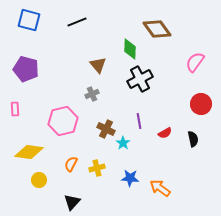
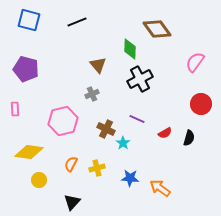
purple line: moved 2 px left, 2 px up; rotated 56 degrees counterclockwise
black semicircle: moved 4 px left, 1 px up; rotated 28 degrees clockwise
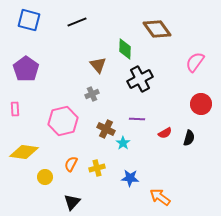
green diamond: moved 5 px left
purple pentagon: rotated 20 degrees clockwise
purple line: rotated 21 degrees counterclockwise
yellow diamond: moved 5 px left
yellow circle: moved 6 px right, 3 px up
orange arrow: moved 9 px down
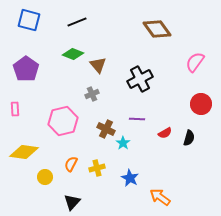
green diamond: moved 52 px left, 5 px down; rotated 70 degrees counterclockwise
blue star: rotated 24 degrees clockwise
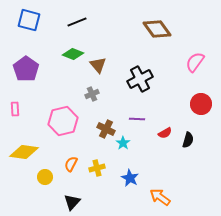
black semicircle: moved 1 px left, 2 px down
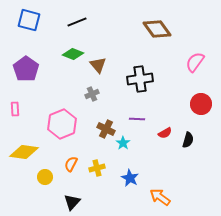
black cross: rotated 20 degrees clockwise
pink hexagon: moved 1 px left, 3 px down; rotated 8 degrees counterclockwise
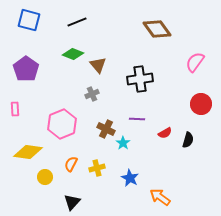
yellow diamond: moved 4 px right
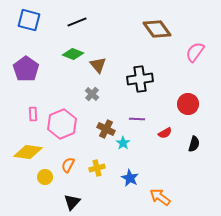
pink semicircle: moved 10 px up
gray cross: rotated 24 degrees counterclockwise
red circle: moved 13 px left
pink rectangle: moved 18 px right, 5 px down
black semicircle: moved 6 px right, 4 px down
orange semicircle: moved 3 px left, 1 px down
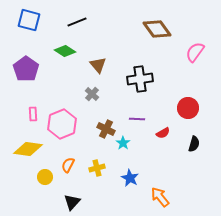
green diamond: moved 8 px left, 3 px up; rotated 10 degrees clockwise
red circle: moved 4 px down
red semicircle: moved 2 px left
yellow diamond: moved 3 px up
orange arrow: rotated 15 degrees clockwise
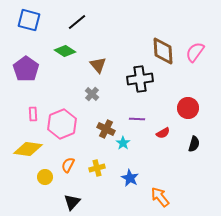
black line: rotated 18 degrees counterclockwise
brown diamond: moved 6 px right, 22 px down; rotated 32 degrees clockwise
